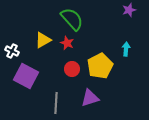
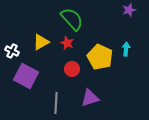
yellow triangle: moved 2 px left, 2 px down
yellow pentagon: moved 9 px up; rotated 20 degrees counterclockwise
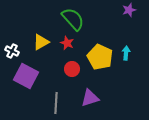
green semicircle: moved 1 px right
cyan arrow: moved 4 px down
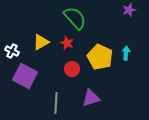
green semicircle: moved 2 px right, 1 px up
purple square: moved 1 px left
purple triangle: moved 1 px right
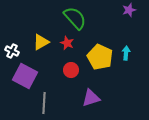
red circle: moved 1 px left, 1 px down
gray line: moved 12 px left
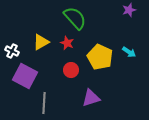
cyan arrow: moved 3 px right, 1 px up; rotated 120 degrees clockwise
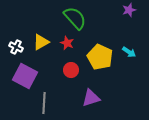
white cross: moved 4 px right, 4 px up
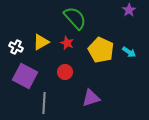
purple star: rotated 16 degrees counterclockwise
yellow pentagon: moved 1 px right, 7 px up
red circle: moved 6 px left, 2 px down
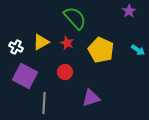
purple star: moved 1 px down
cyan arrow: moved 9 px right, 2 px up
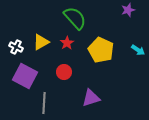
purple star: moved 1 px left, 1 px up; rotated 16 degrees clockwise
red star: rotated 16 degrees clockwise
red circle: moved 1 px left
